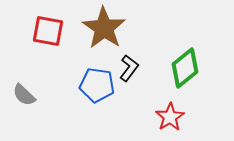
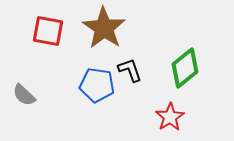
black L-shape: moved 1 px right, 2 px down; rotated 56 degrees counterclockwise
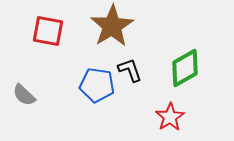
brown star: moved 8 px right, 2 px up; rotated 6 degrees clockwise
green diamond: rotated 9 degrees clockwise
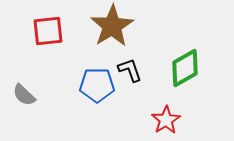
red square: rotated 16 degrees counterclockwise
blue pentagon: rotated 8 degrees counterclockwise
red star: moved 4 px left, 3 px down
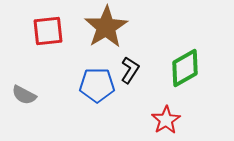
brown star: moved 6 px left, 1 px down
black L-shape: rotated 52 degrees clockwise
gray semicircle: rotated 15 degrees counterclockwise
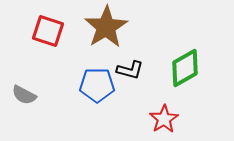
red square: rotated 24 degrees clockwise
black L-shape: rotated 72 degrees clockwise
red star: moved 2 px left, 1 px up
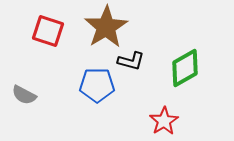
black L-shape: moved 1 px right, 9 px up
red star: moved 2 px down
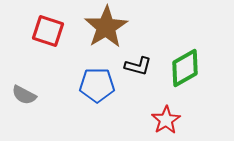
black L-shape: moved 7 px right, 5 px down
red star: moved 2 px right, 1 px up
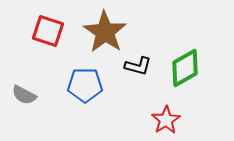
brown star: moved 1 px left, 5 px down; rotated 6 degrees counterclockwise
blue pentagon: moved 12 px left
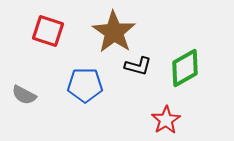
brown star: moved 9 px right
